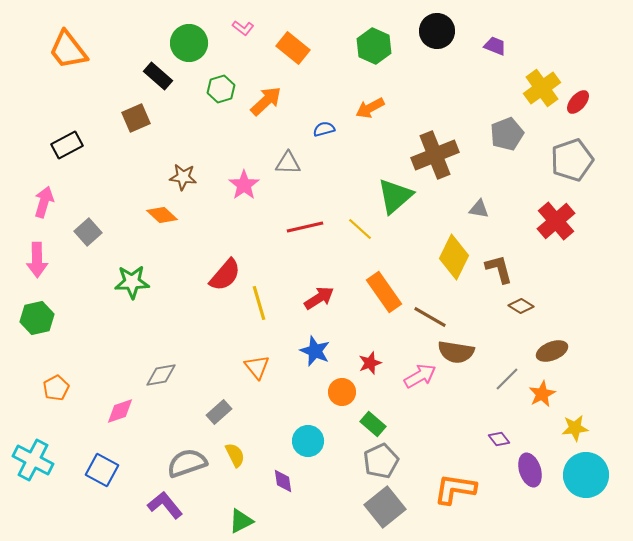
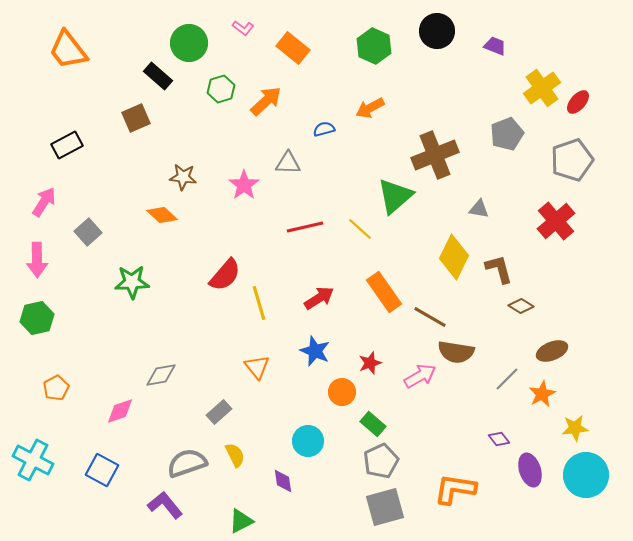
pink arrow at (44, 202): rotated 16 degrees clockwise
gray square at (385, 507): rotated 24 degrees clockwise
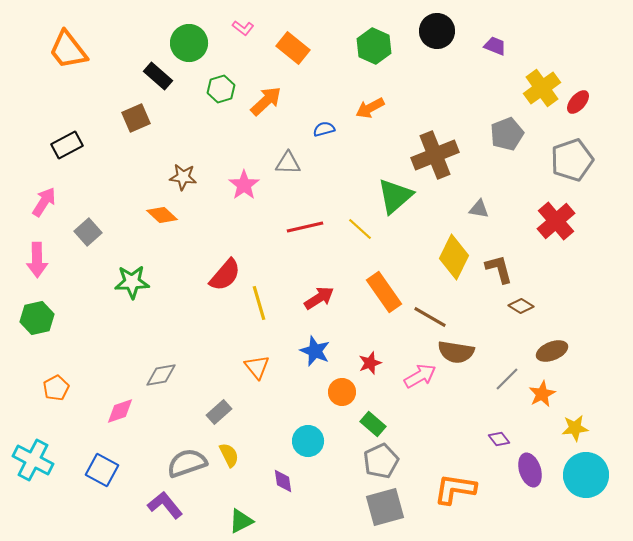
yellow semicircle at (235, 455): moved 6 px left
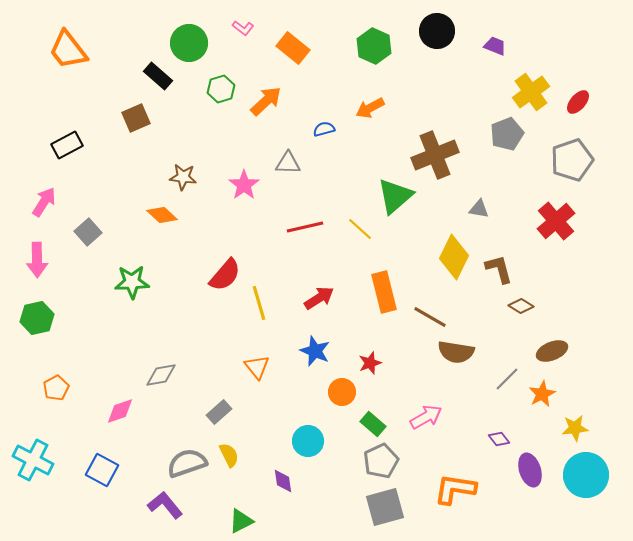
yellow cross at (542, 88): moved 11 px left, 4 px down
orange rectangle at (384, 292): rotated 21 degrees clockwise
pink arrow at (420, 376): moved 6 px right, 41 px down
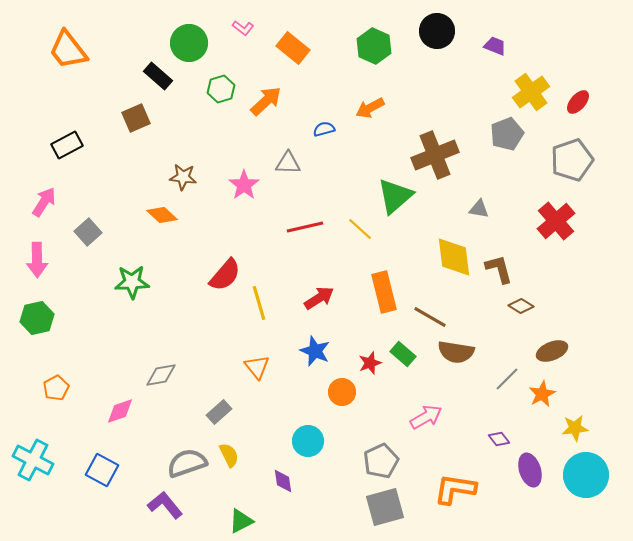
yellow diamond at (454, 257): rotated 33 degrees counterclockwise
green rectangle at (373, 424): moved 30 px right, 70 px up
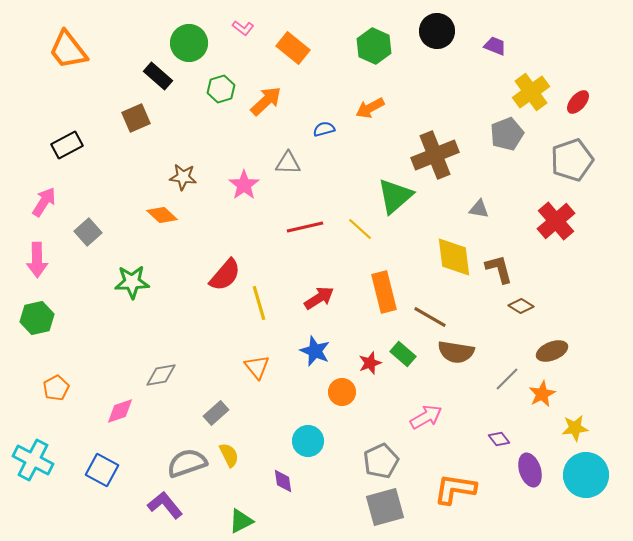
gray rectangle at (219, 412): moved 3 px left, 1 px down
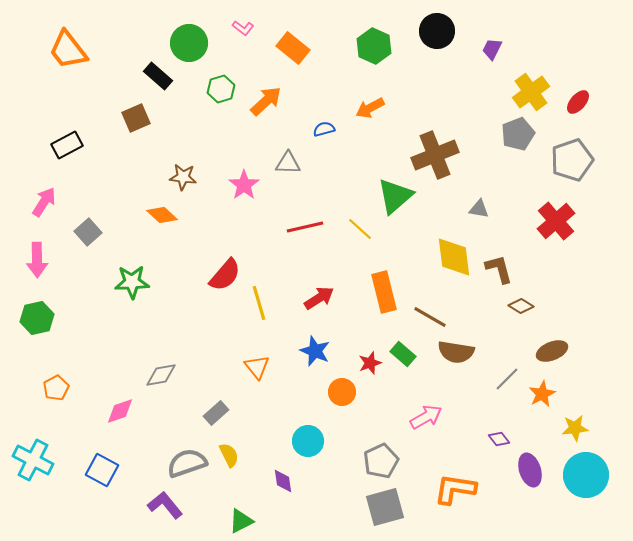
purple trapezoid at (495, 46): moved 3 px left, 3 px down; rotated 85 degrees counterclockwise
gray pentagon at (507, 134): moved 11 px right
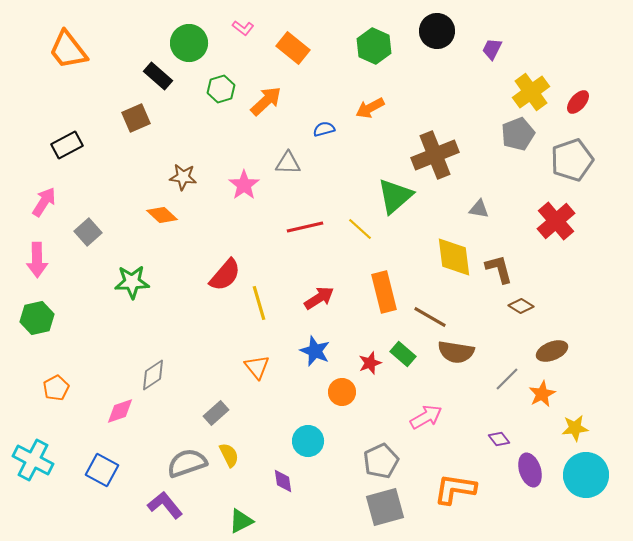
gray diamond at (161, 375): moved 8 px left; rotated 24 degrees counterclockwise
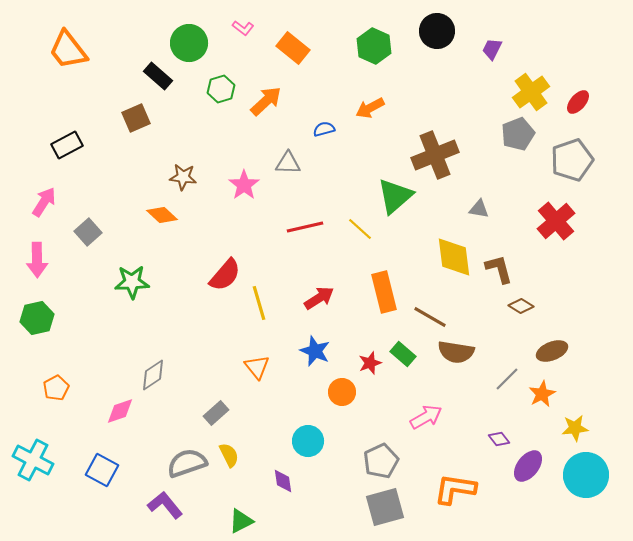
purple ellipse at (530, 470): moved 2 px left, 4 px up; rotated 56 degrees clockwise
